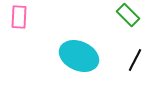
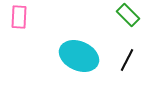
black line: moved 8 px left
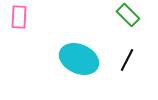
cyan ellipse: moved 3 px down
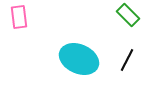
pink rectangle: rotated 10 degrees counterclockwise
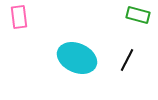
green rectangle: moved 10 px right; rotated 30 degrees counterclockwise
cyan ellipse: moved 2 px left, 1 px up
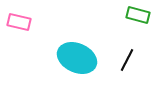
pink rectangle: moved 5 px down; rotated 70 degrees counterclockwise
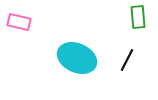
green rectangle: moved 2 px down; rotated 70 degrees clockwise
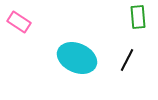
pink rectangle: rotated 20 degrees clockwise
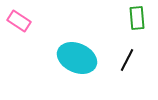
green rectangle: moved 1 px left, 1 px down
pink rectangle: moved 1 px up
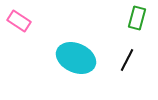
green rectangle: rotated 20 degrees clockwise
cyan ellipse: moved 1 px left
